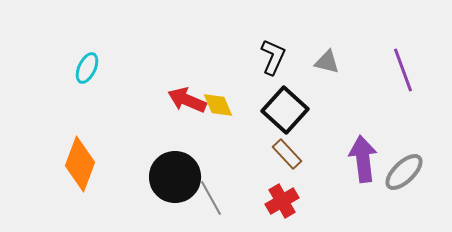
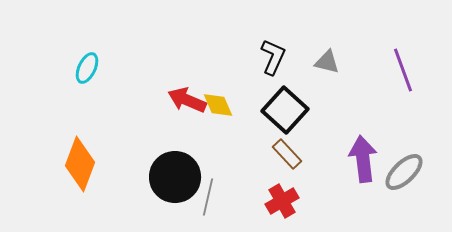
gray line: moved 3 px left, 1 px up; rotated 42 degrees clockwise
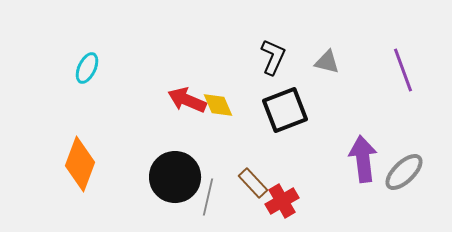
black square: rotated 27 degrees clockwise
brown rectangle: moved 34 px left, 29 px down
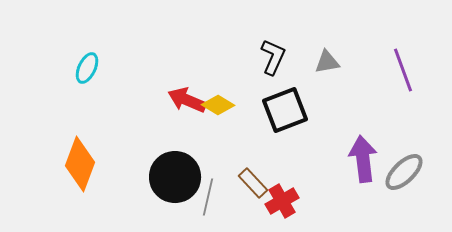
gray triangle: rotated 24 degrees counterclockwise
yellow diamond: rotated 36 degrees counterclockwise
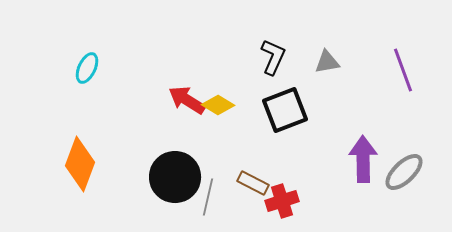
red arrow: rotated 9 degrees clockwise
purple arrow: rotated 6 degrees clockwise
brown rectangle: rotated 20 degrees counterclockwise
red cross: rotated 12 degrees clockwise
